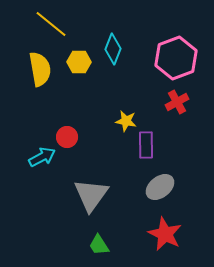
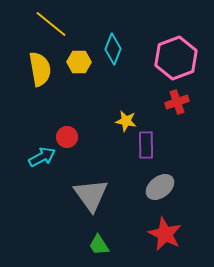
red cross: rotated 10 degrees clockwise
gray triangle: rotated 12 degrees counterclockwise
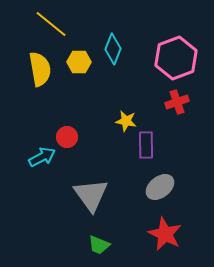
green trapezoid: rotated 35 degrees counterclockwise
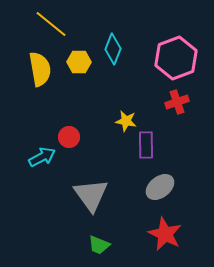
red circle: moved 2 px right
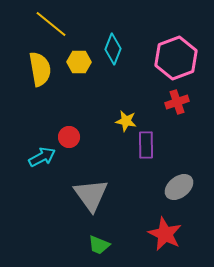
gray ellipse: moved 19 px right
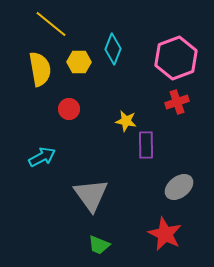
red circle: moved 28 px up
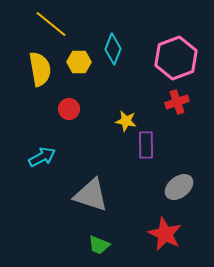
gray triangle: rotated 36 degrees counterclockwise
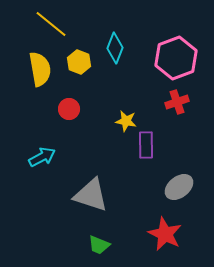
cyan diamond: moved 2 px right, 1 px up
yellow hexagon: rotated 20 degrees clockwise
